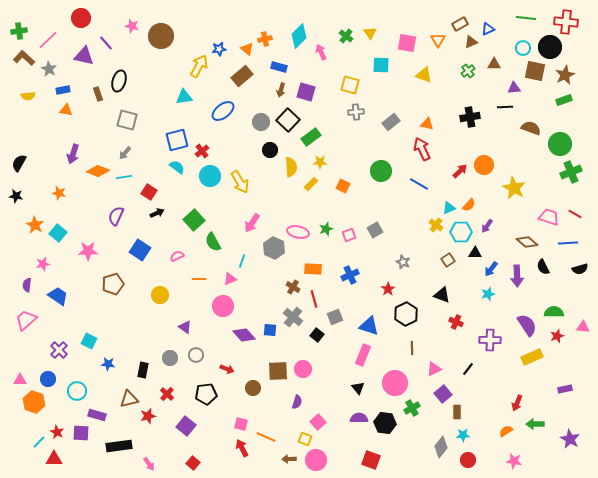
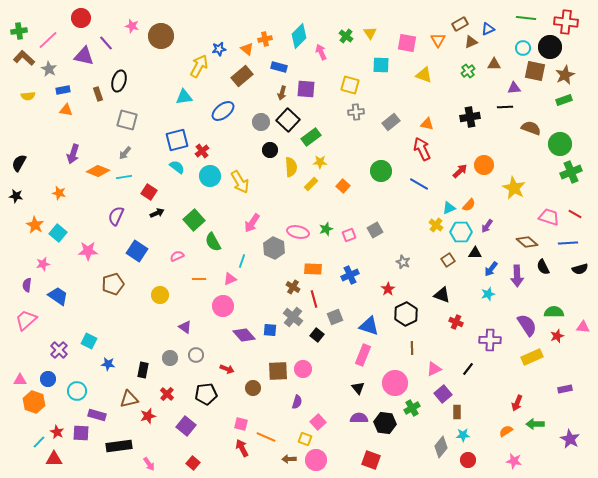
brown arrow at (281, 90): moved 1 px right, 3 px down
purple square at (306, 92): moved 3 px up; rotated 12 degrees counterclockwise
orange square at (343, 186): rotated 16 degrees clockwise
blue square at (140, 250): moved 3 px left, 1 px down
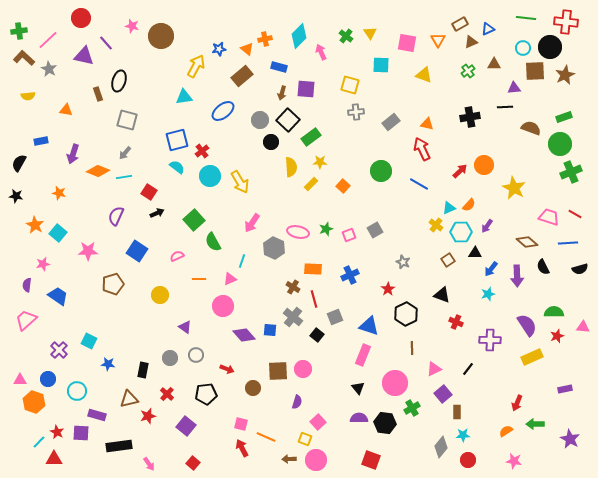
yellow arrow at (199, 66): moved 3 px left
brown square at (535, 71): rotated 15 degrees counterclockwise
blue rectangle at (63, 90): moved 22 px left, 51 px down
green rectangle at (564, 100): moved 17 px down
gray circle at (261, 122): moved 1 px left, 2 px up
black circle at (270, 150): moved 1 px right, 8 px up
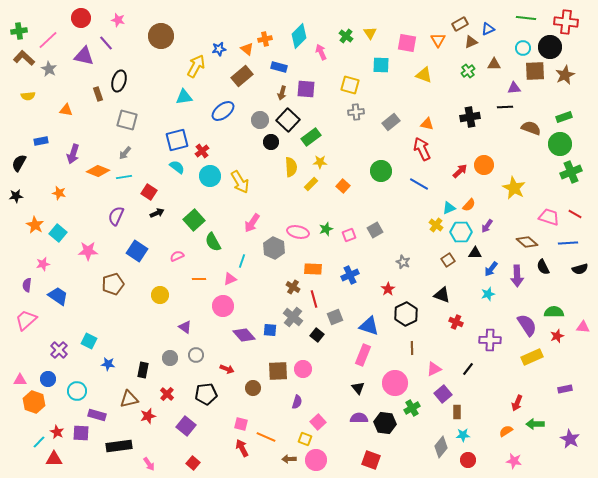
pink star at (132, 26): moved 14 px left, 6 px up
black star at (16, 196): rotated 16 degrees counterclockwise
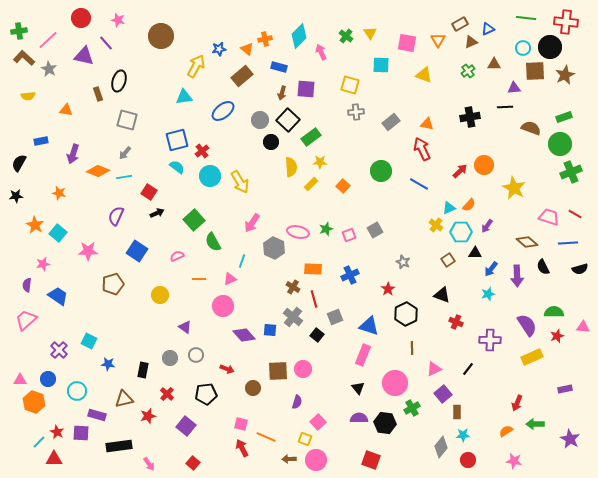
brown triangle at (129, 399): moved 5 px left
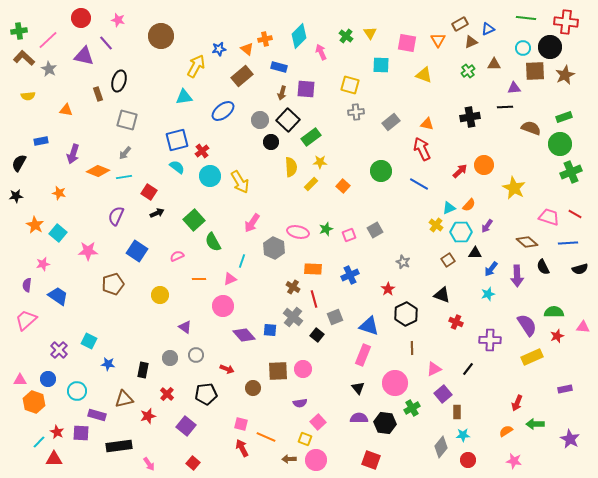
purple semicircle at (297, 402): moved 3 px right, 1 px down; rotated 64 degrees clockwise
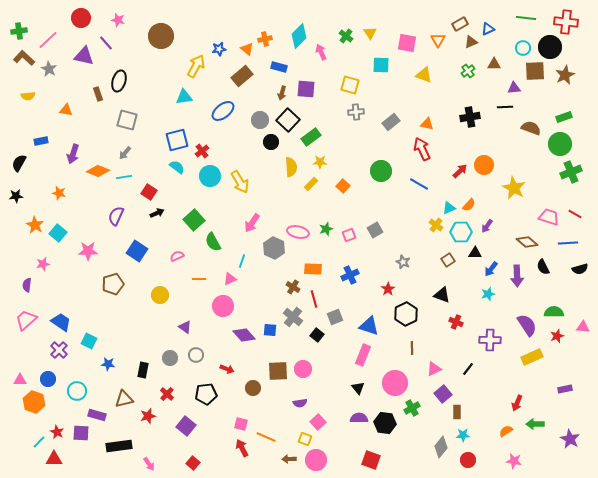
blue trapezoid at (58, 296): moved 3 px right, 26 px down
